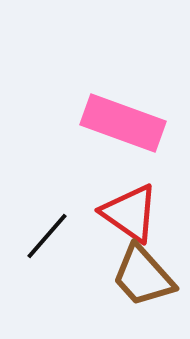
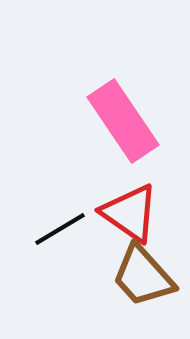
pink rectangle: moved 2 px up; rotated 36 degrees clockwise
black line: moved 13 px right, 7 px up; rotated 18 degrees clockwise
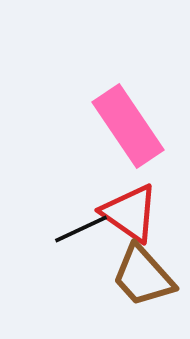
pink rectangle: moved 5 px right, 5 px down
black line: moved 21 px right; rotated 6 degrees clockwise
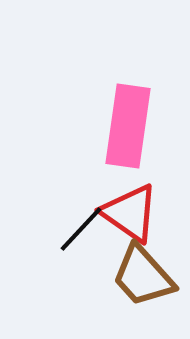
pink rectangle: rotated 42 degrees clockwise
black line: rotated 22 degrees counterclockwise
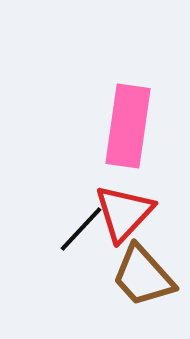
red triangle: moved 6 px left; rotated 38 degrees clockwise
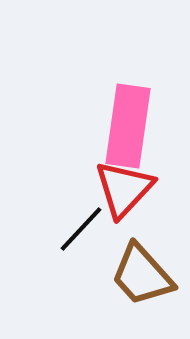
red triangle: moved 24 px up
brown trapezoid: moved 1 px left, 1 px up
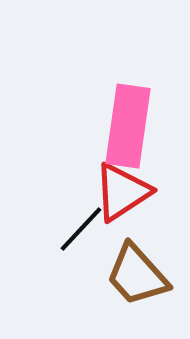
red triangle: moved 2 px left, 3 px down; rotated 14 degrees clockwise
brown trapezoid: moved 5 px left
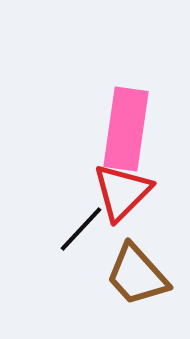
pink rectangle: moved 2 px left, 3 px down
red triangle: rotated 12 degrees counterclockwise
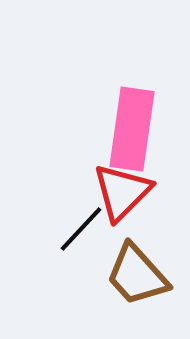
pink rectangle: moved 6 px right
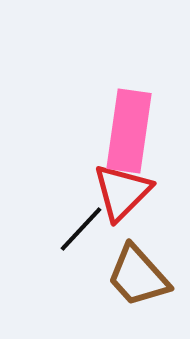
pink rectangle: moved 3 px left, 2 px down
brown trapezoid: moved 1 px right, 1 px down
